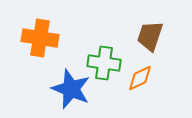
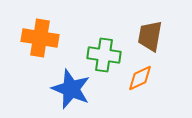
brown trapezoid: rotated 8 degrees counterclockwise
green cross: moved 8 px up
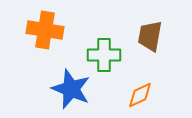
orange cross: moved 5 px right, 8 px up
green cross: rotated 8 degrees counterclockwise
orange diamond: moved 17 px down
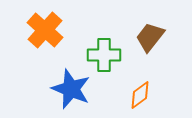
orange cross: rotated 33 degrees clockwise
brown trapezoid: moved 1 px down; rotated 28 degrees clockwise
orange diamond: rotated 12 degrees counterclockwise
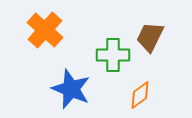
brown trapezoid: rotated 12 degrees counterclockwise
green cross: moved 9 px right
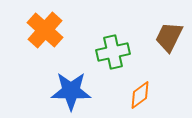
brown trapezoid: moved 19 px right
green cross: moved 3 px up; rotated 12 degrees counterclockwise
blue star: moved 2 px down; rotated 21 degrees counterclockwise
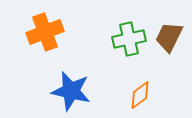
orange cross: moved 2 px down; rotated 27 degrees clockwise
green cross: moved 16 px right, 13 px up
blue star: rotated 12 degrees clockwise
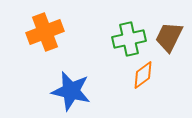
orange diamond: moved 3 px right, 20 px up
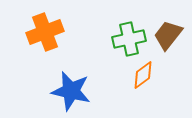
brown trapezoid: moved 1 px left, 2 px up; rotated 12 degrees clockwise
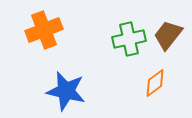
orange cross: moved 1 px left, 2 px up
orange diamond: moved 12 px right, 8 px down
blue star: moved 5 px left
